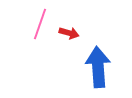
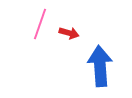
blue arrow: moved 2 px right, 1 px up
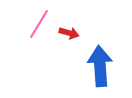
pink line: moved 1 px left; rotated 12 degrees clockwise
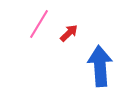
red arrow: rotated 60 degrees counterclockwise
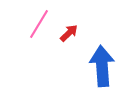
blue arrow: moved 2 px right
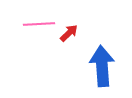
pink line: rotated 56 degrees clockwise
